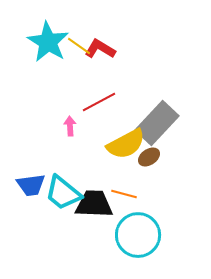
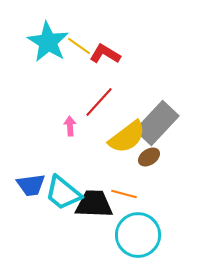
red L-shape: moved 5 px right, 5 px down
red line: rotated 20 degrees counterclockwise
yellow semicircle: moved 1 px right, 7 px up; rotated 9 degrees counterclockwise
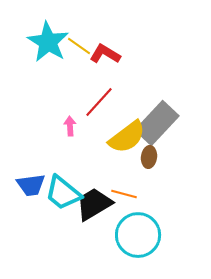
brown ellipse: rotated 50 degrees counterclockwise
black trapezoid: rotated 33 degrees counterclockwise
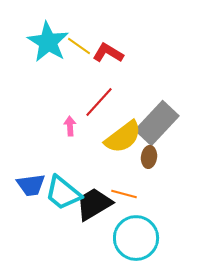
red L-shape: moved 3 px right, 1 px up
yellow semicircle: moved 4 px left
cyan circle: moved 2 px left, 3 px down
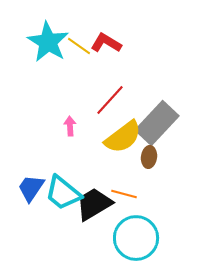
red L-shape: moved 2 px left, 10 px up
red line: moved 11 px right, 2 px up
blue trapezoid: moved 3 px down; rotated 132 degrees clockwise
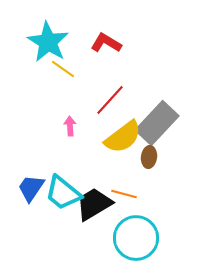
yellow line: moved 16 px left, 23 px down
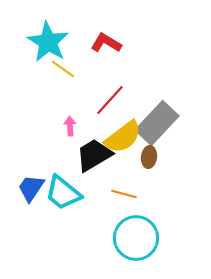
black trapezoid: moved 49 px up
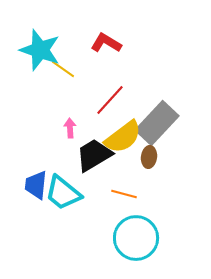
cyan star: moved 8 px left, 8 px down; rotated 12 degrees counterclockwise
pink arrow: moved 2 px down
blue trapezoid: moved 5 px right, 3 px up; rotated 28 degrees counterclockwise
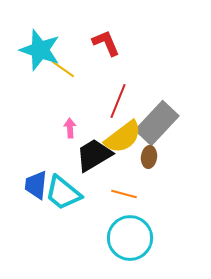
red L-shape: rotated 36 degrees clockwise
red line: moved 8 px right, 1 px down; rotated 20 degrees counterclockwise
cyan circle: moved 6 px left
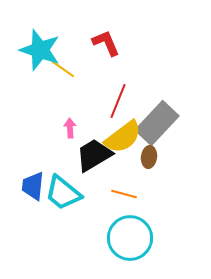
blue trapezoid: moved 3 px left, 1 px down
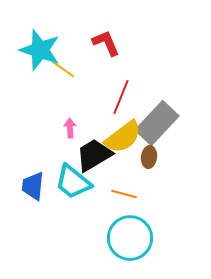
red line: moved 3 px right, 4 px up
cyan trapezoid: moved 10 px right, 11 px up
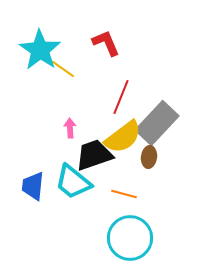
cyan star: rotated 15 degrees clockwise
black trapezoid: rotated 12 degrees clockwise
